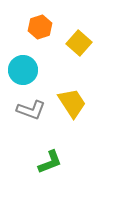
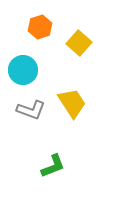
green L-shape: moved 3 px right, 4 px down
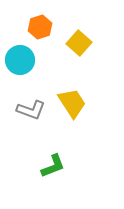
cyan circle: moved 3 px left, 10 px up
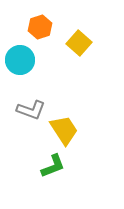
yellow trapezoid: moved 8 px left, 27 px down
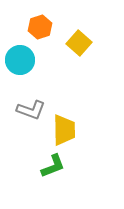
yellow trapezoid: rotated 32 degrees clockwise
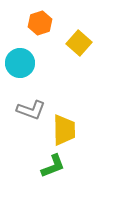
orange hexagon: moved 4 px up
cyan circle: moved 3 px down
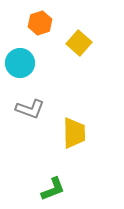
gray L-shape: moved 1 px left, 1 px up
yellow trapezoid: moved 10 px right, 3 px down
green L-shape: moved 23 px down
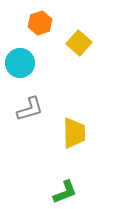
gray L-shape: rotated 36 degrees counterclockwise
green L-shape: moved 12 px right, 3 px down
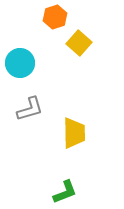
orange hexagon: moved 15 px right, 6 px up
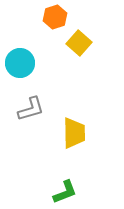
gray L-shape: moved 1 px right
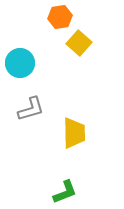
orange hexagon: moved 5 px right; rotated 10 degrees clockwise
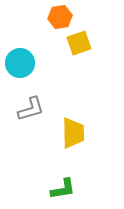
yellow square: rotated 30 degrees clockwise
yellow trapezoid: moved 1 px left
green L-shape: moved 2 px left, 3 px up; rotated 12 degrees clockwise
